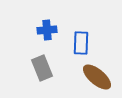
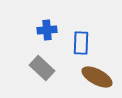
gray rectangle: rotated 25 degrees counterclockwise
brown ellipse: rotated 12 degrees counterclockwise
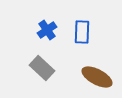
blue cross: rotated 30 degrees counterclockwise
blue rectangle: moved 1 px right, 11 px up
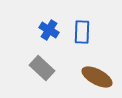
blue cross: moved 2 px right; rotated 24 degrees counterclockwise
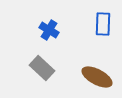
blue rectangle: moved 21 px right, 8 px up
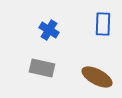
gray rectangle: rotated 30 degrees counterclockwise
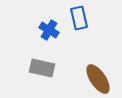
blue rectangle: moved 24 px left, 6 px up; rotated 15 degrees counterclockwise
brown ellipse: moved 1 px right, 2 px down; rotated 28 degrees clockwise
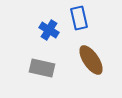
brown ellipse: moved 7 px left, 19 px up
